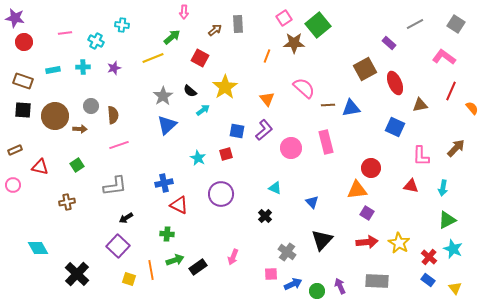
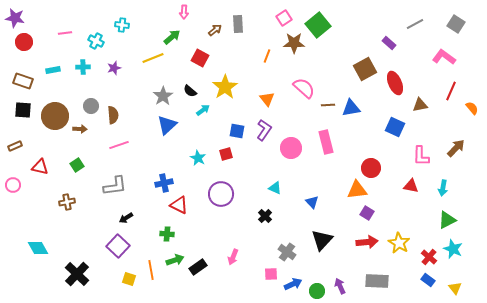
purple L-shape at (264, 130): rotated 15 degrees counterclockwise
brown rectangle at (15, 150): moved 4 px up
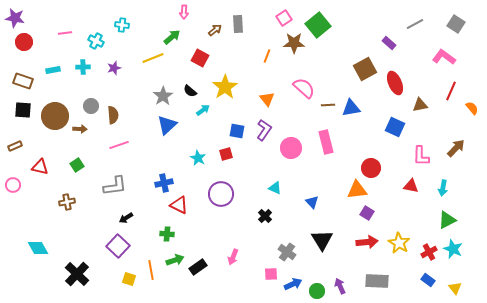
black triangle at (322, 240): rotated 15 degrees counterclockwise
red cross at (429, 257): moved 5 px up; rotated 21 degrees clockwise
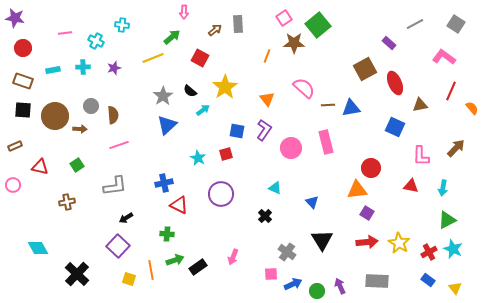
red circle at (24, 42): moved 1 px left, 6 px down
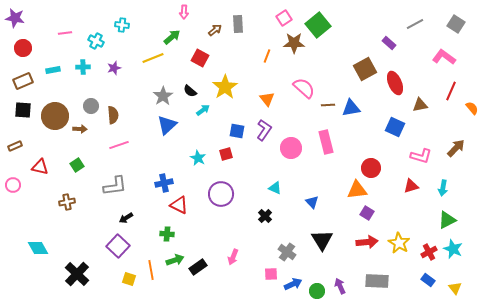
brown rectangle at (23, 81): rotated 42 degrees counterclockwise
pink L-shape at (421, 156): rotated 75 degrees counterclockwise
red triangle at (411, 186): rotated 28 degrees counterclockwise
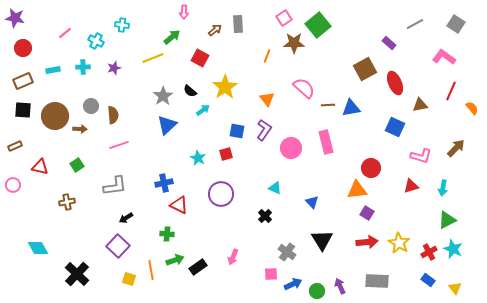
pink line at (65, 33): rotated 32 degrees counterclockwise
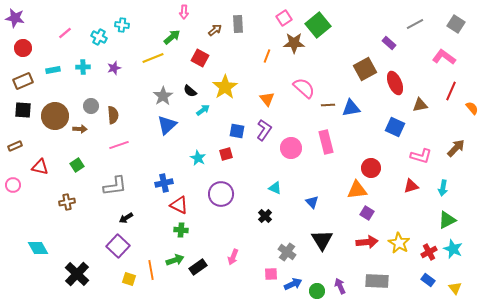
cyan cross at (96, 41): moved 3 px right, 4 px up
green cross at (167, 234): moved 14 px right, 4 px up
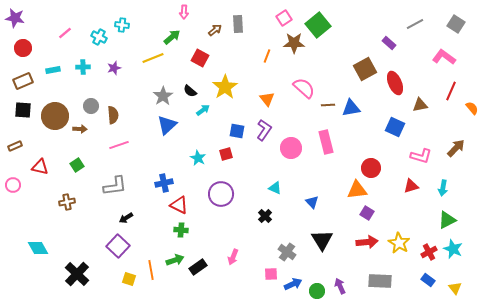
gray rectangle at (377, 281): moved 3 px right
